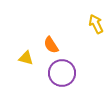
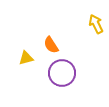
yellow triangle: rotated 28 degrees counterclockwise
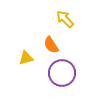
yellow arrow: moved 31 px left, 5 px up; rotated 18 degrees counterclockwise
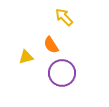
yellow arrow: moved 1 px left, 2 px up
yellow triangle: moved 1 px up
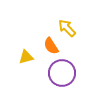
yellow arrow: moved 3 px right, 11 px down
orange semicircle: moved 1 px down
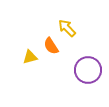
yellow triangle: moved 4 px right
purple circle: moved 26 px right, 3 px up
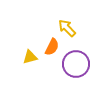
orange semicircle: moved 1 px right, 1 px down; rotated 120 degrees counterclockwise
purple circle: moved 12 px left, 6 px up
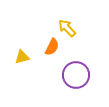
yellow triangle: moved 8 px left
purple circle: moved 11 px down
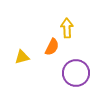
yellow arrow: rotated 42 degrees clockwise
purple circle: moved 2 px up
